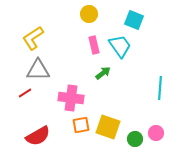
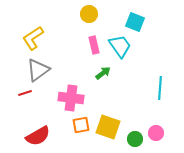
cyan square: moved 1 px right, 2 px down
gray triangle: rotated 35 degrees counterclockwise
red line: rotated 16 degrees clockwise
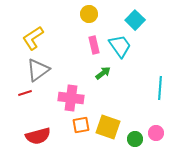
cyan square: moved 2 px up; rotated 24 degrees clockwise
red semicircle: rotated 15 degrees clockwise
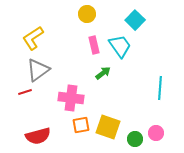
yellow circle: moved 2 px left
red line: moved 1 px up
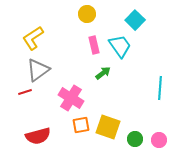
pink cross: rotated 25 degrees clockwise
pink circle: moved 3 px right, 7 px down
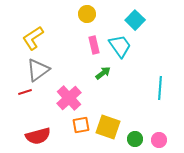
pink cross: moved 2 px left; rotated 15 degrees clockwise
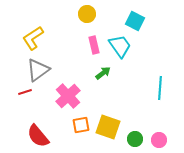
cyan square: moved 1 px down; rotated 18 degrees counterclockwise
pink cross: moved 1 px left, 2 px up
red semicircle: rotated 65 degrees clockwise
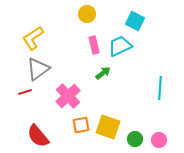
cyan trapezoid: rotated 80 degrees counterclockwise
gray triangle: moved 1 px up
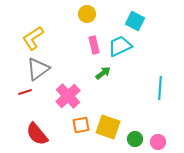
red semicircle: moved 1 px left, 2 px up
pink circle: moved 1 px left, 2 px down
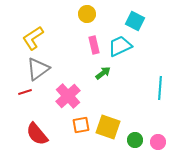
green circle: moved 1 px down
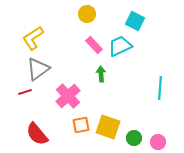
pink rectangle: rotated 30 degrees counterclockwise
green arrow: moved 2 px left, 1 px down; rotated 56 degrees counterclockwise
green circle: moved 1 px left, 2 px up
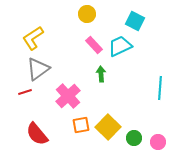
yellow square: rotated 25 degrees clockwise
